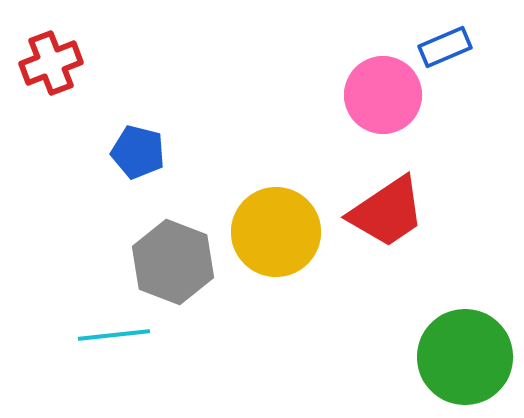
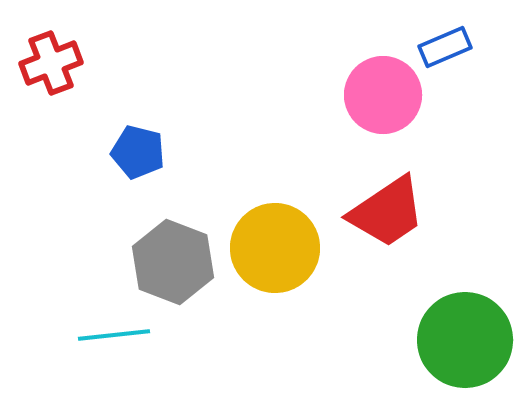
yellow circle: moved 1 px left, 16 px down
green circle: moved 17 px up
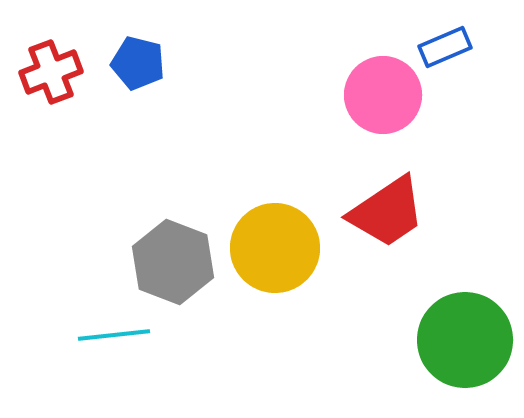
red cross: moved 9 px down
blue pentagon: moved 89 px up
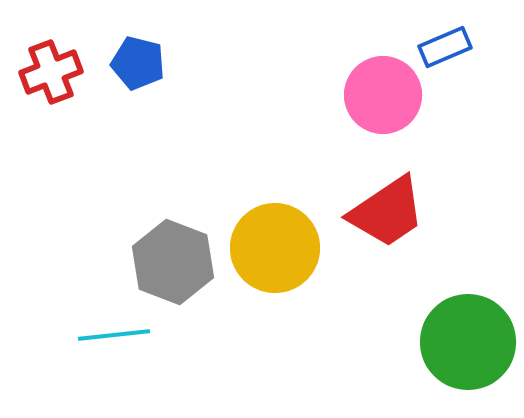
green circle: moved 3 px right, 2 px down
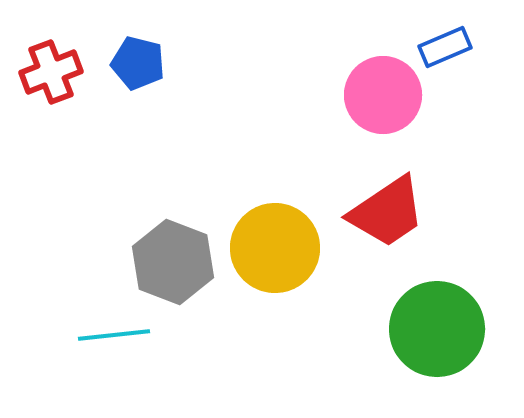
green circle: moved 31 px left, 13 px up
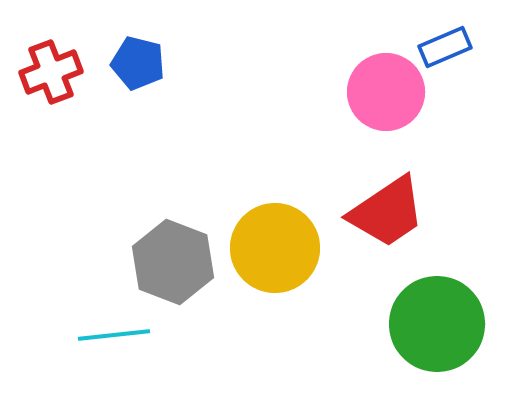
pink circle: moved 3 px right, 3 px up
green circle: moved 5 px up
